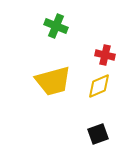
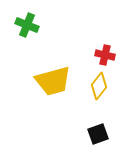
green cross: moved 29 px left, 1 px up
yellow diamond: rotated 28 degrees counterclockwise
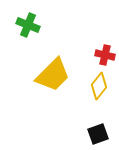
green cross: moved 1 px right
yellow trapezoid: moved 6 px up; rotated 30 degrees counterclockwise
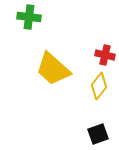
green cross: moved 1 px right, 8 px up; rotated 15 degrees counterclockwise
yellow trapezoid: moved 6 px up; rotated 87 degrees clockwise
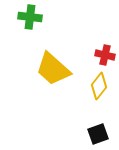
green cross: moved 1 px right
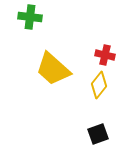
yellow diamond: moved 1 px up
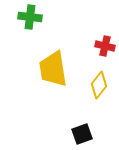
red cross: moved 9 px up
yellow trapezoid: rotated 39 degrees clockwise
black square: moved 16 px left
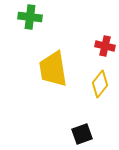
yellow diamond: moved 1 px right, 1 px up
